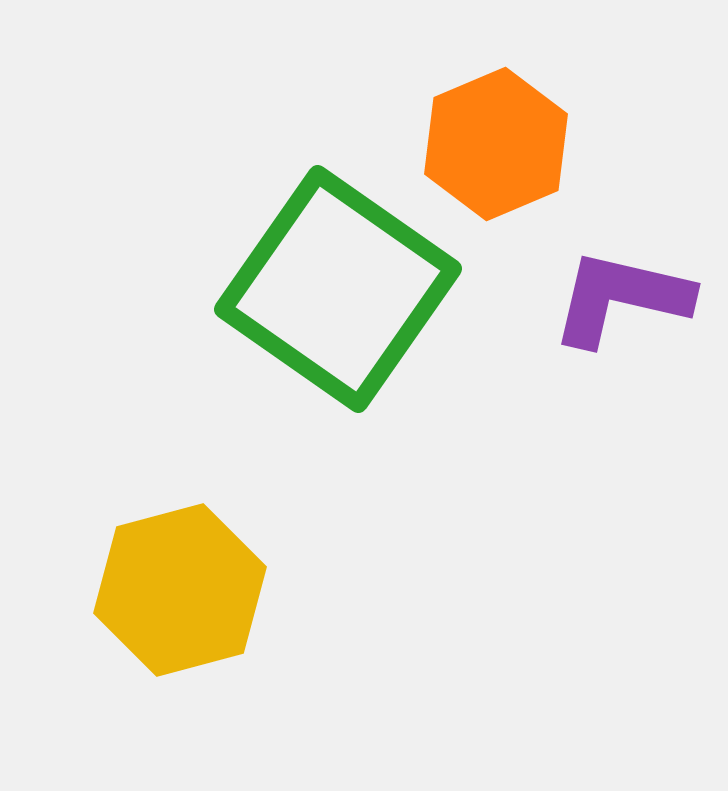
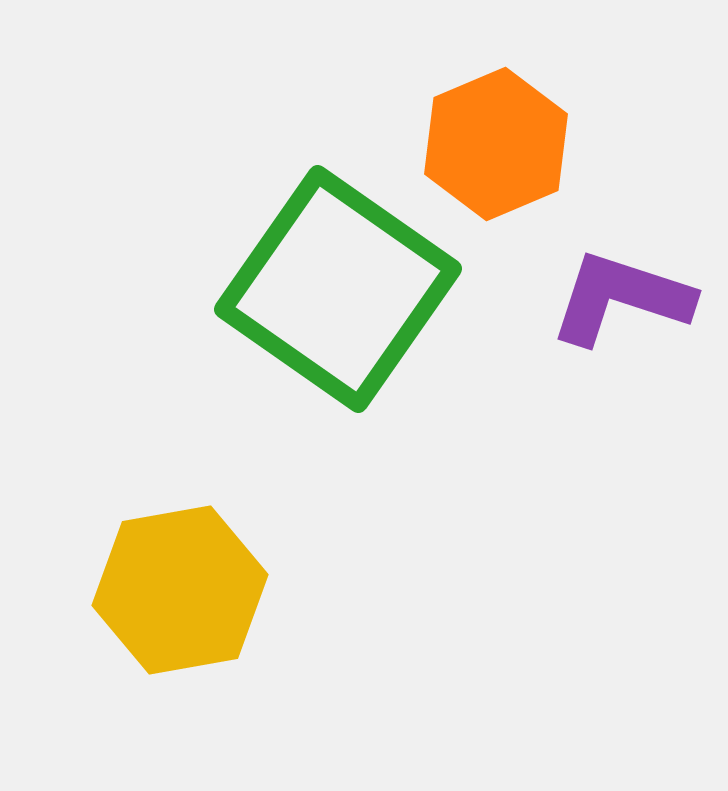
purple L-shape: rotated 5 degrees clockwise
yellow hexagon: rotated 5 degrees clockwise
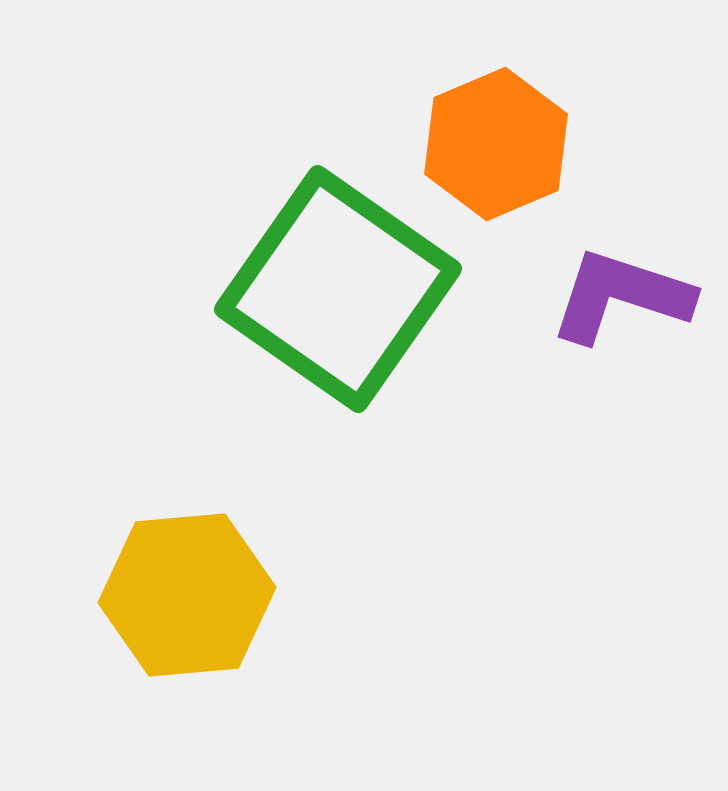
purple L-shape: moved 2 px up
yellow hexagon: moved 7 px right, 5 px down; rotated 5 degrees clockwise
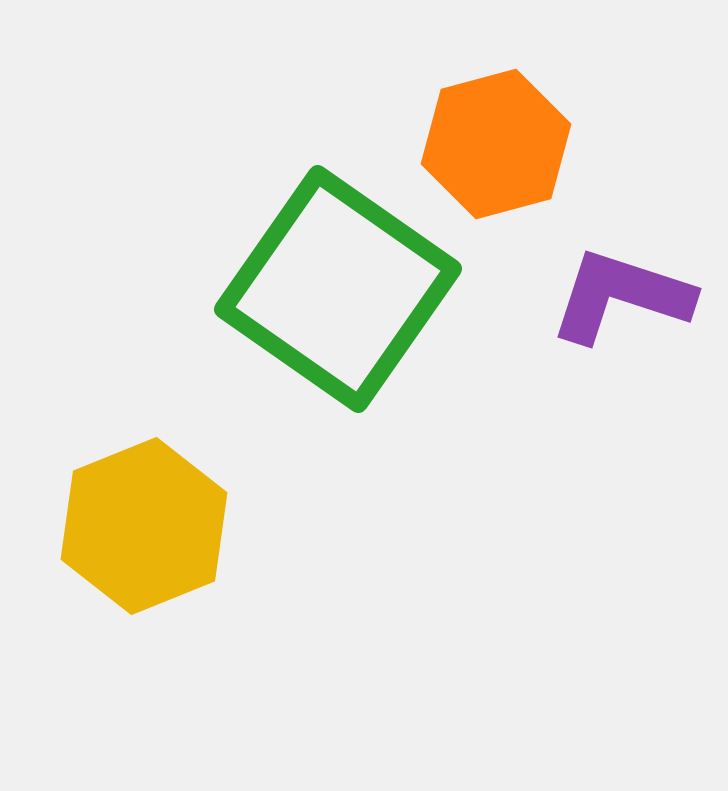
orange hexagon: rotated 8 degrees clockwise
yellow hexagon: moved 43 px left, 69 px up; rotated 17 degrees counterclockwise
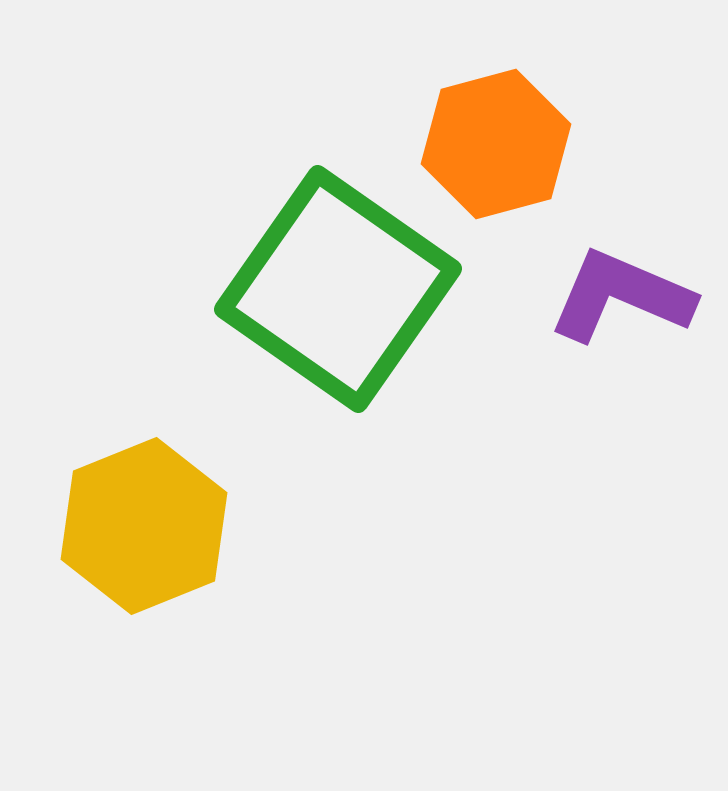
purple L-shape: rotated 5 degrees clockwise
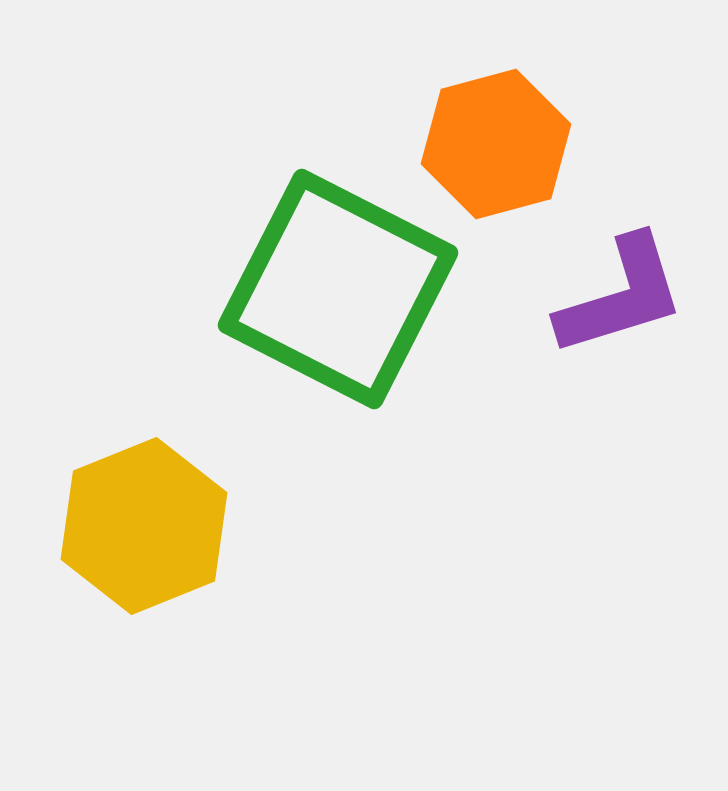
green square: rotated 8 degrees counterclockwise
purple L-shape: rotated 140 degrees clockwise
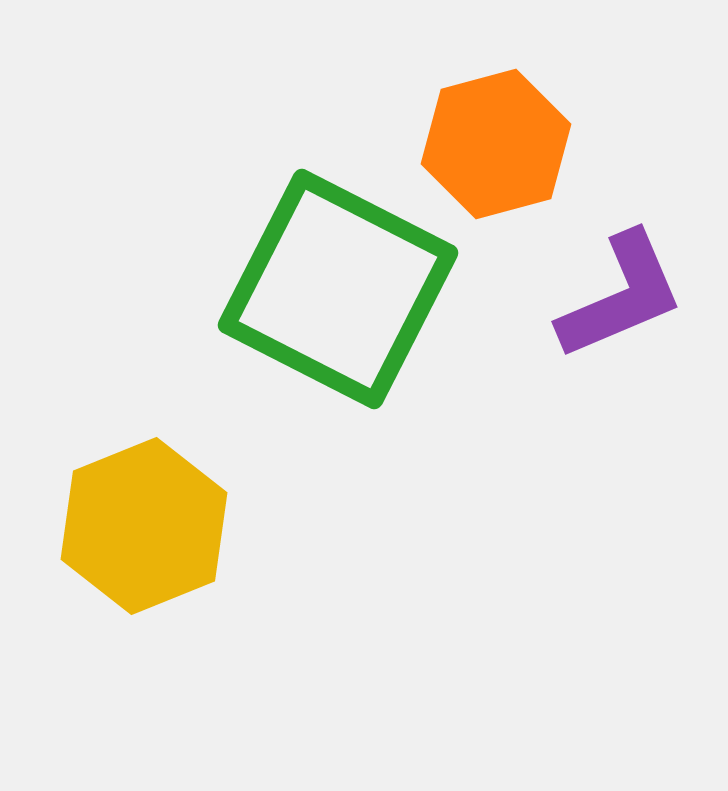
purple L-shape: rotated 6 degrees counterclockwise
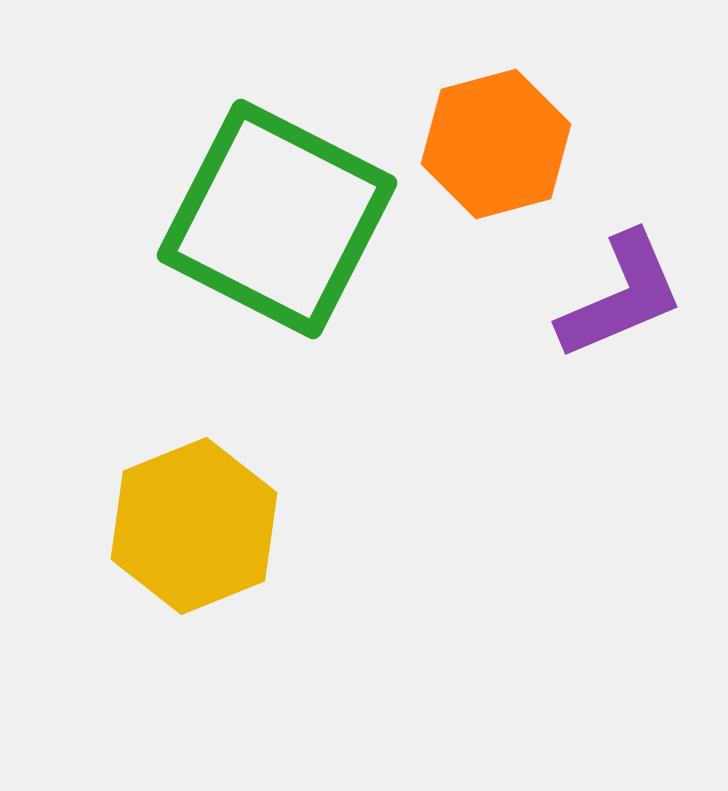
green square: moved 61 px left, 70 px up
yellow hexagon: moved 50 px right
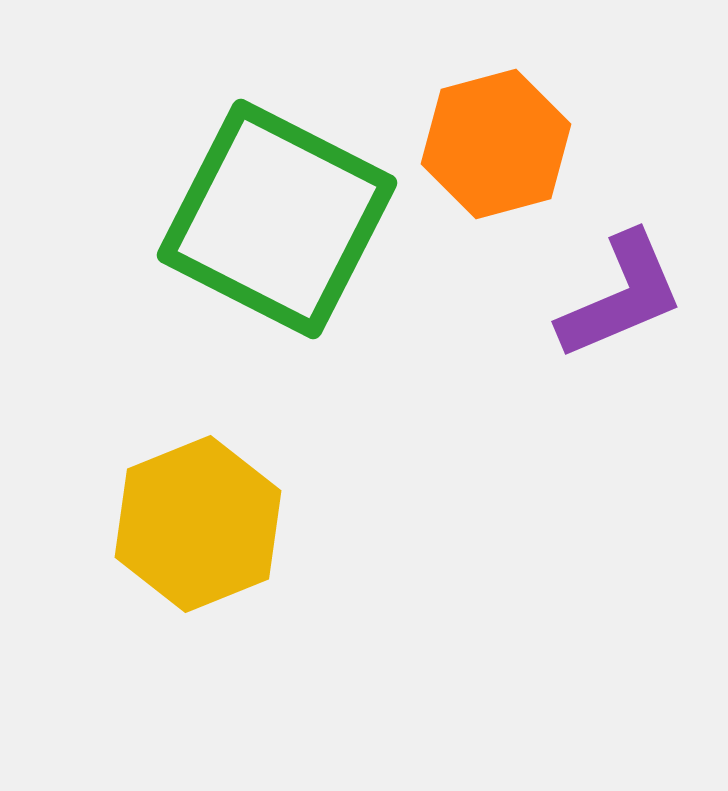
yellow hexagon: moved 4 px right, 2 px up
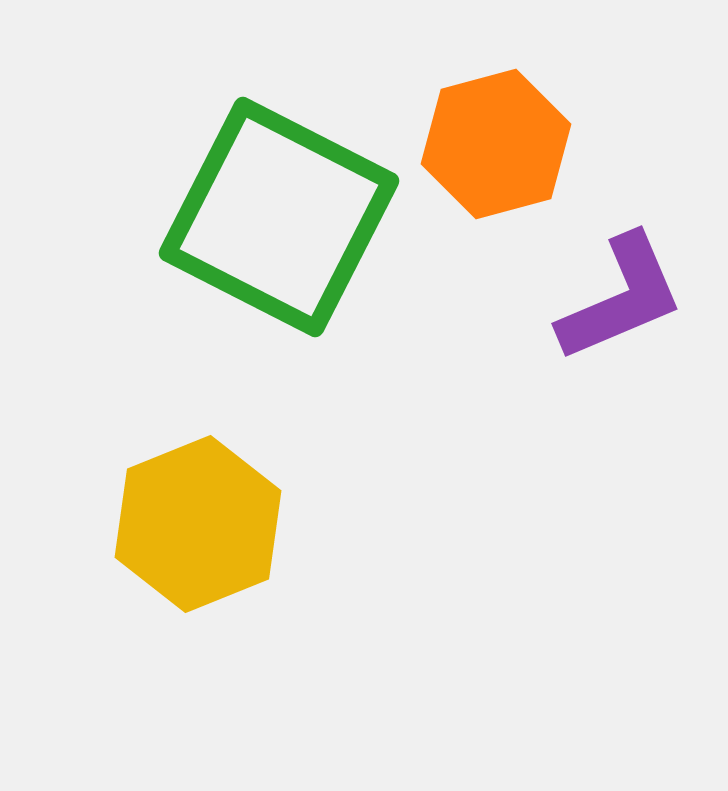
green square: moved 2 px right, 2 px up
purple L-shape: moved 2 px down
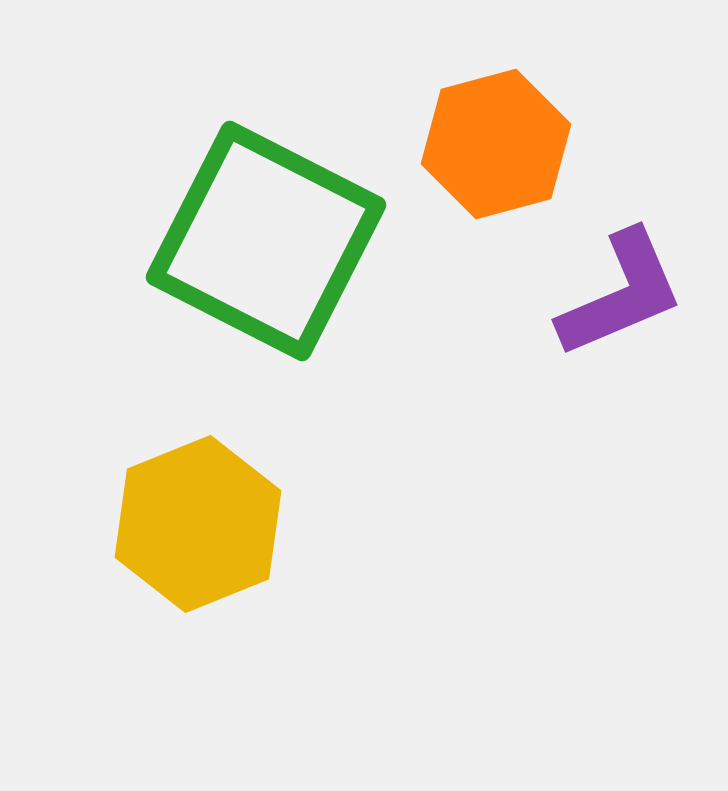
green square: moved 13 px left, 24 px down
purple L-shape: moved 4 px up
